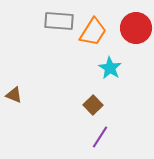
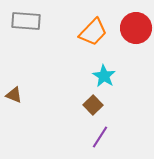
gray rectangle: moved 33 px left
orange trapezoid: rotated 12 degrees clockwise
cyan star: moved 6 px left, 8 px down
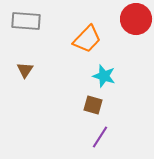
red circle: moved 9 px up
orange trapezoid: moved 6 px left, 7 px down
cyan star: rotated 15 degrees counterclockwise
brown triangle: moved 11 px right, 25 px up; rotated 42 degrees clockwise
brown square: rotated 30 degrees counterclockwise
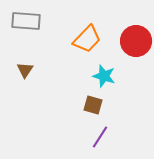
red circle: moved 22 px down
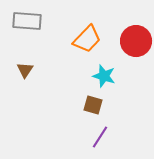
gray rectangle: moved 1 px right
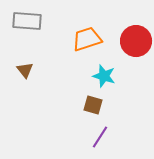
orange trapezoid: rotated 152 degrees counterclockwise
brown triangle: rotated 12 degrees counterclockwise
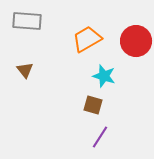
orange trapezoid: rotated 12 degrees counterclockwise
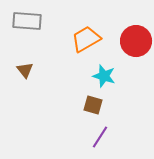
orange trapezoid: moved 1 px left
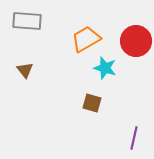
cyan star: moved 1 px right, 8 px up
brown square: moved 1 px left, 2 px up
purple line: moved 34 px right, 1 px down; rotated 20 degrees counterclockwise
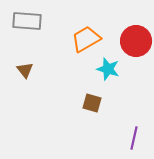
cyan star: moved 3 px right, 1 px down
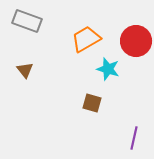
gray rectangle: rotated 16 degrees clockwise
